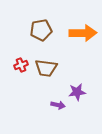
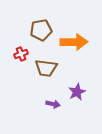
orange arrow: moved 9 px left, 9 px down
red cross: moved 11 px up
purple star: rotated 18 degrees counterclockwise
purple arrow: moved 5 px left, 1 px up
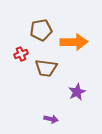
purple arrow: moved 2 px left, 15 px down
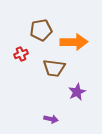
brown trapezoid: moved 8 px right
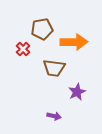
brown pentagon: moved 1 px right, 1 px up
red cross: moved 2 px right, 5 px up; rotated 24 degrees counterclockwise
purple arrow: moved 3 px right, 3 px up
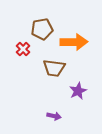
purple star: moved 1 px right, 1 px up
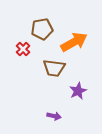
orange arrow: rotated 28 degrees counterclockwise
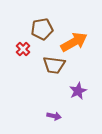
brown trapezoid: moved 3 px up
